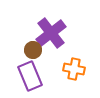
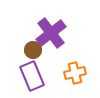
orange cross: moved 1 px right, 4 px down; rotated 25 degrees counterclockwise
purple rectangle: moved 2 px right
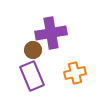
purple cross: rotated 28 degrees clockwise
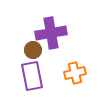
purple rectangle: rotated 12 degrees clockwise
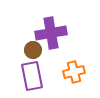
orange cross: moved 1 px left, 1 px up
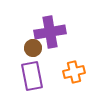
purple cross: moved 1 px left, 1 px up
brown circle: moved 2 px up
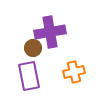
purple rectangle: moved 3 px left
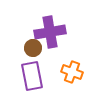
orange cross: moved 2 px left; rotated 35 degrees clockwise
purple rectangle: moved 3 px right
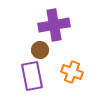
purple cross: moved 4 px right, 7 px up
brown circle: moved 7 px right, 2 px down
